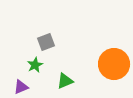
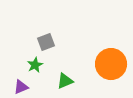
orange circle: moved 3 px left
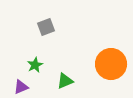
gray square: moved 15 px up
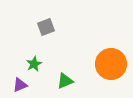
green star: moved 1 px left, 1 px up
purple triangle: moved 1 px left, 2 px up
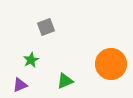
green star: moved 3 px left, 4 px up
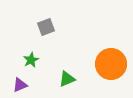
green triangle: moved 2 px right, 2 px up
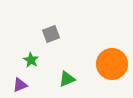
gray square: moved 5 px right, 7 px down
green star: rotated 14 degrees counterclockwise
orange circle: moved 1 px right
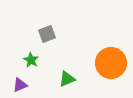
gray square: moved 4 px left
orange circle: moved 1 px left, 1 px up
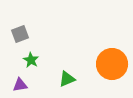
gray square: moved 27 px left
orange circle: moved 1 px right, 1 px down
purple triangle: rotated 14 degrees clockwise
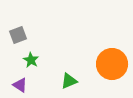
gray square: moved 2 px left, 1 px down
green triangle: moved 2 px right, 2 px down
purple triangle: rotated 42 degrees clockwise
